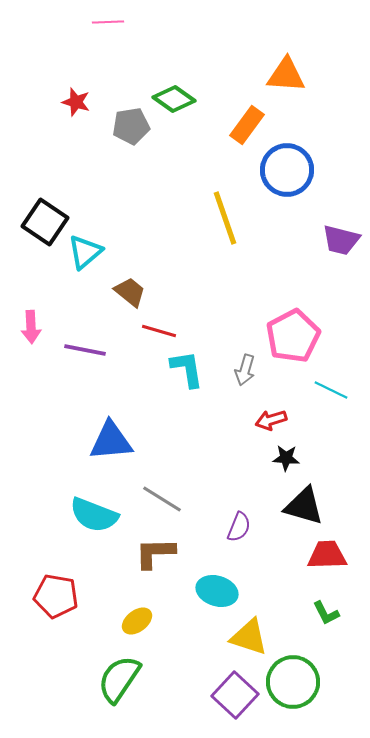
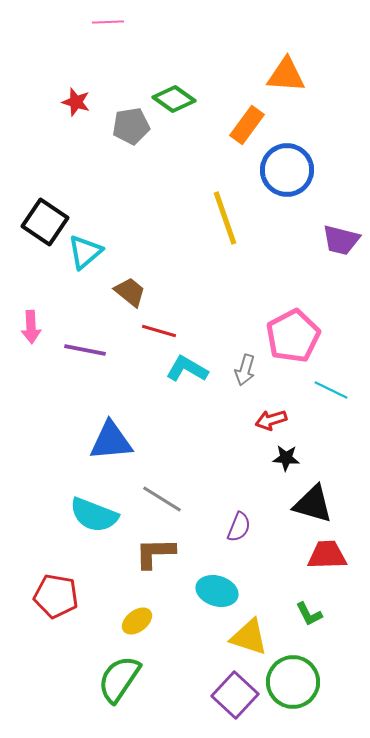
cyan L-shape: rotated 51 degrees counterclockwise
black triangle: moved 9 px right, 2 px up
green L-shape: moved 17 px left, 1 px down
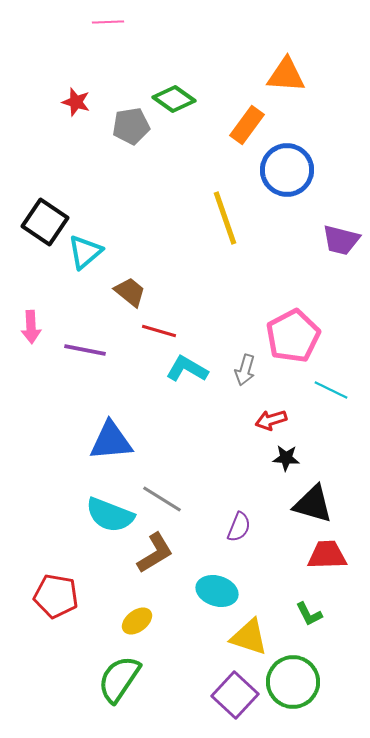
cyan semicircle: moved 16 px right
brown L-shape: rotated 150 degrees clockwise
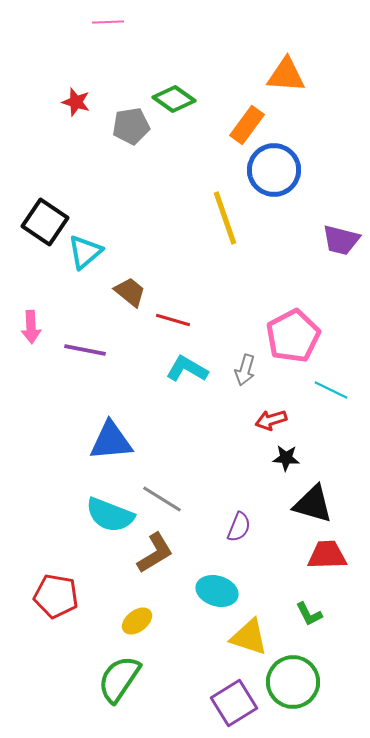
blue circle: moved 13 px left
red line: moved 14 px right, 11 px up
purple square: moved 1 px left, 8 px down; rotated 15 degrees clockwise
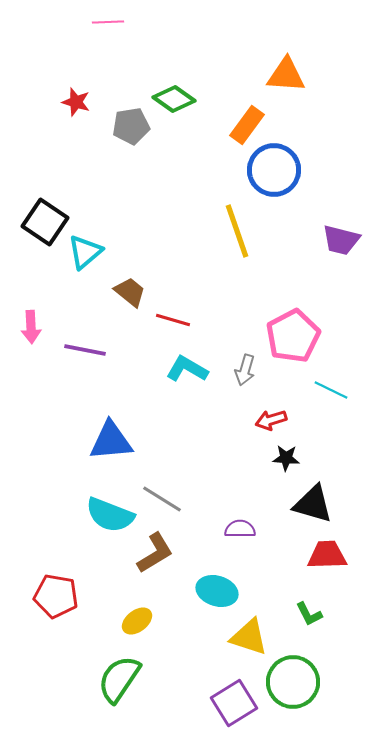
yellow line: moved 12 px right, 13 px down
purple semicircle: moved 1 px right, 2 px down; rotated 112 degrees counterclockwise
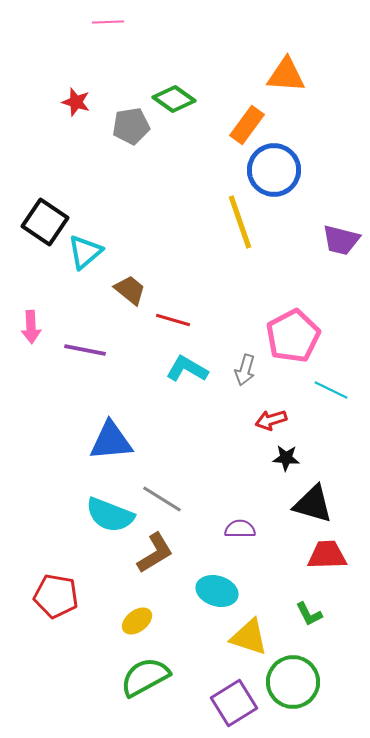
yellow line: moved 3 px right, 9 px up
brown trapezoid: moved 2 px up
green semicircle: moved 26 px right, 2 px up; rotated 27 degrees clockwise
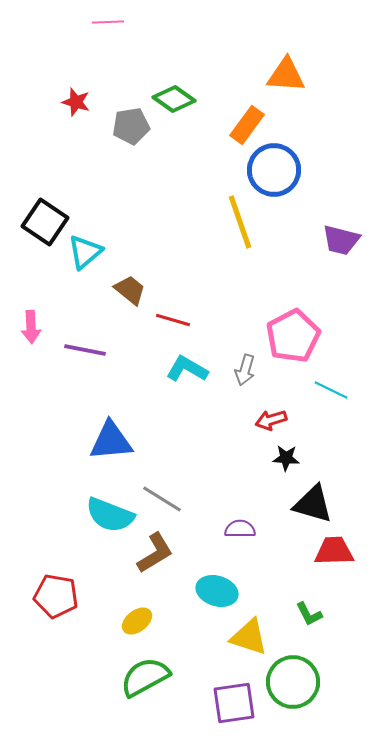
red trapezoid: moved 7 px right, 4 px up
purple square: rotated 24 degrees clockwise
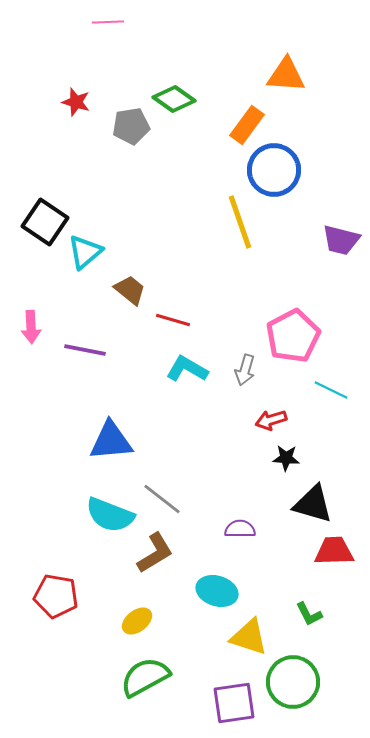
gray line: rotated 6 degrees clockwise
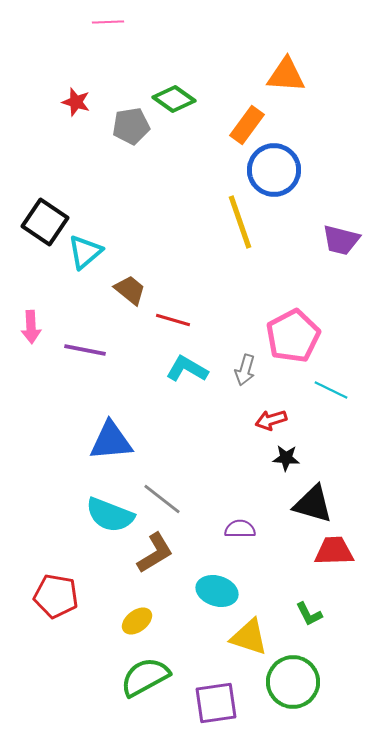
purple square: moved 18 px left
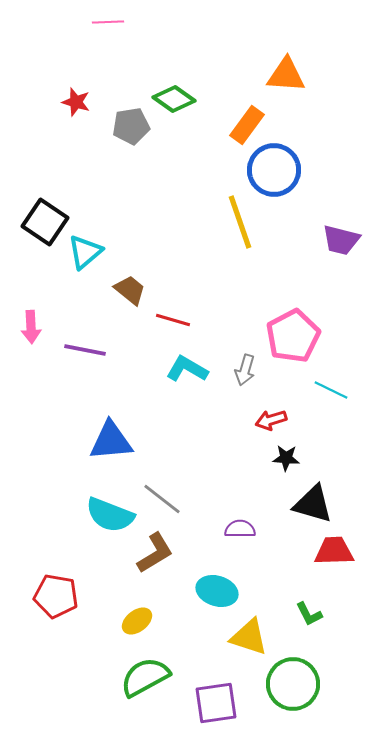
green circle: moved 2 px down
